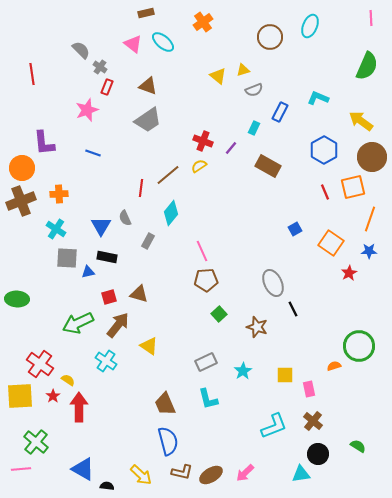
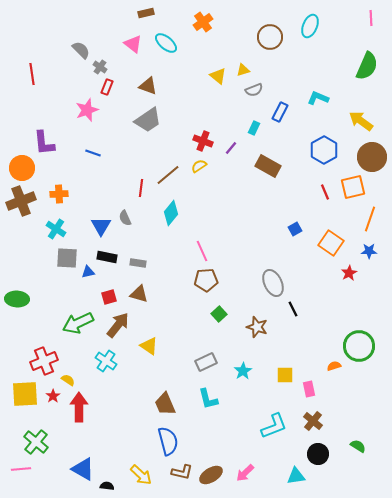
cyan ellipse at (163, 42): moved 3 px right, 1 px down
gray rectangle at (148, 241): moved 10 px left, 22 px down; rotated 70 degrees clockwise
red cross at (40, 364): moved 4 px right, 3 px up; rotated 32 degrees clockwise
yellow square at (20, 396): moved 5 px right, 2 px up
cyan triangle at (301, 474): moved 5 px left, 2 px down
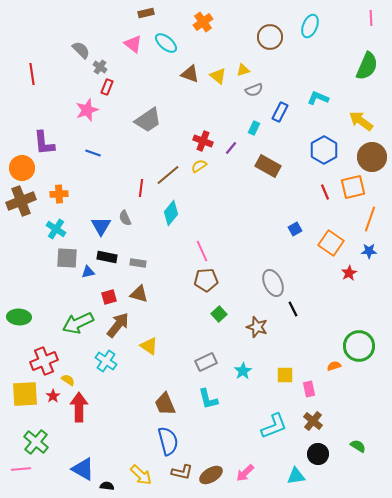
brown triangle at (148, 86): moved 42 px right, 12 px up
green ellipse at (17, 299): moved 2 px right, 18 px down
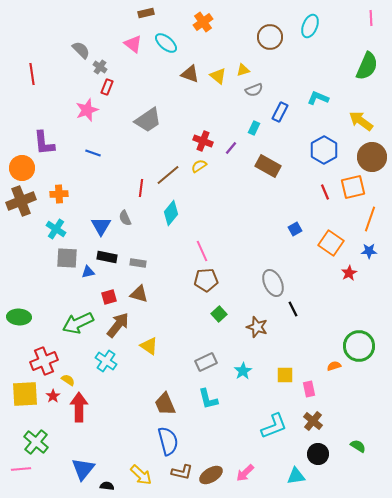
blue triangle at (83, 469): rotated 40 degrees clockwise
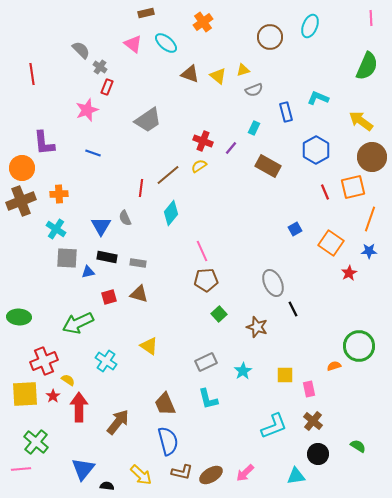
blue rectangle at (280, 112): moved 6 px right; rotated 42 degrees counterclockwise
blue hexagon at (324, 150): moved 8 px left
brown arrow at (118, 325): moved 97 px down
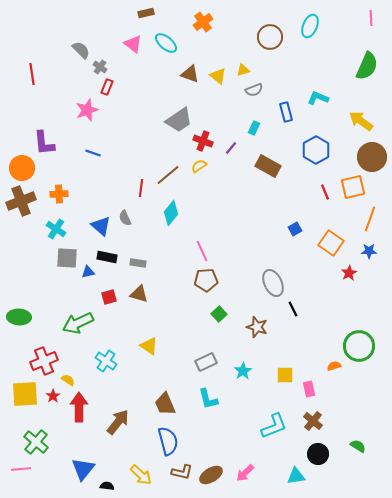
gray trapezoid at (148, 120): moved 31 px right
blue triangle at (101, 226): rotated 20 degrees counterclockwise
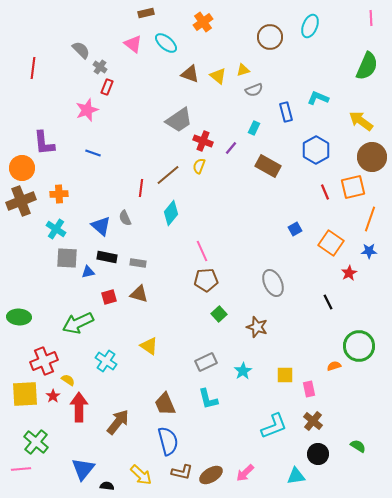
red line at (32, 74): moved 1 px right, 6 px up; rotated 15 degrees clockwise
yellow semicircle at (199, 166): rotated 35 degrees counterclockwise
black line at (293, 309): moved 35 px right, 7 px up
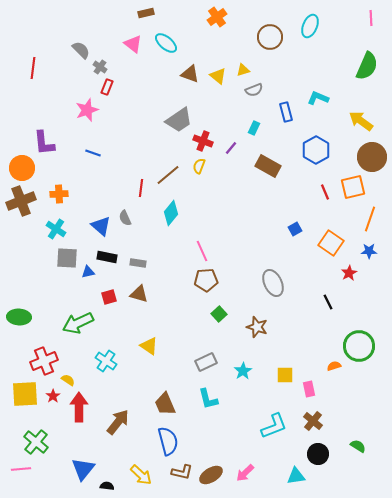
orange cross at (203, 22): moved 14 px right, 5 px up
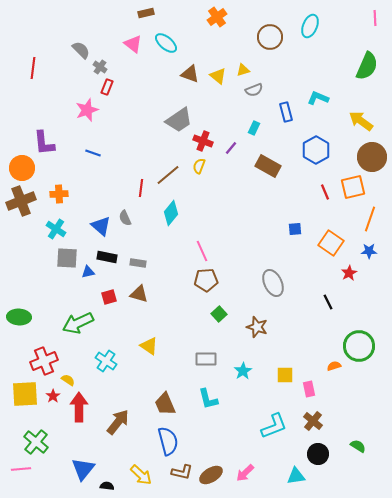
pink line at (371, 18): moved 4 px right
blue square at (295, 229): rotated 24 degrees clockwise
gray rectangle at (206, 362): moved 3 px up; rotated 25 degrees clockwise
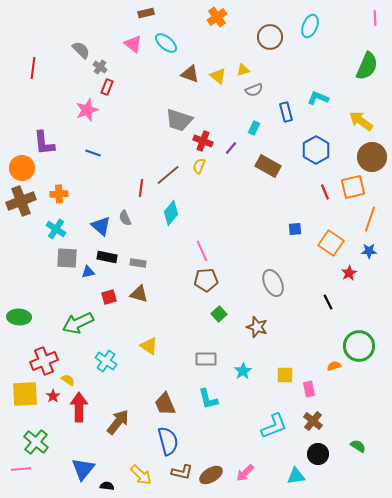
gray trapezoid at (179, 120): rotated 52 degrees clockwise
